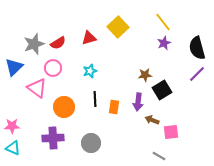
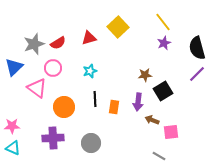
black square: moved 1 px right, 1 px down
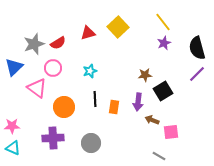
red triangle: moved 1 px left, 5 px up
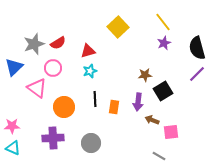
red triangle: moved 18 px down
